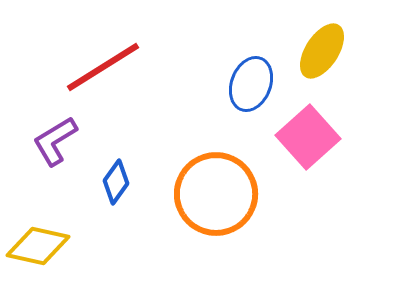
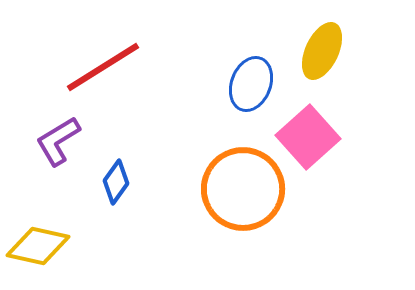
yellow ellipse: rotated 8 degrees counterclockwise
purple L-shape: moved 3 px right
orange circle: moved 27 px right, 5 px up
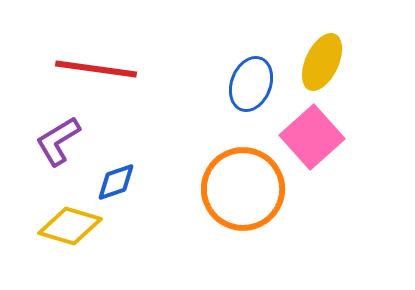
yellow ellipse: moved 11 px down
red line: moved 7 px left, 2 px down; rotated 40 degrees clockwise
pink square: moved 4 px right
blue diamond: rotated 36 degrees clockwise
yellow diamond: moved 32 px right, 20 px up; rotated 4 degrees clockwise
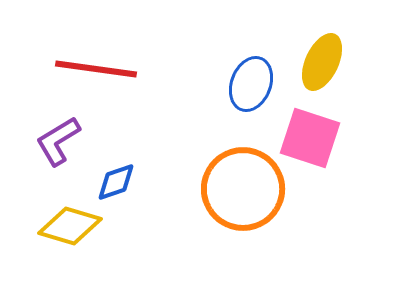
pink square: moved 2 px left, 1 px down; rotated 30 degrees counterclockwise
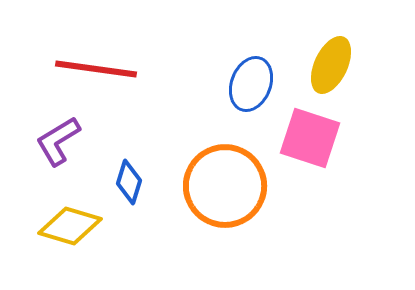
yellow ellipse: moved 9 px right, 3 px down
blue diamond: moved 13 px right; rotated 54 degrees counterclockwise
orange circle: moved 18 px left, 3 px up
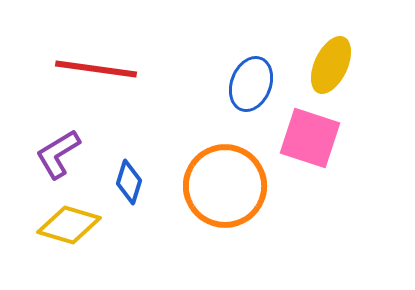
purple L-shape: moved 13 px down
yellow diamond: moved 1 px left, 1 px up
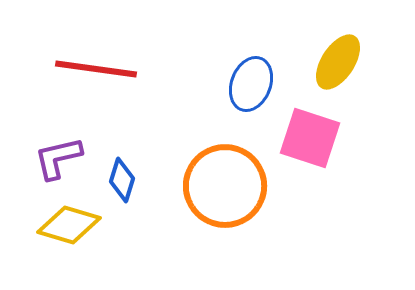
yellow ellipse: moved 7 px right, 3 px up; rotated 8 degrees clockwise
purple L-shape: moved 4 px down; rotated 18 degrees clockwise
blue diamond: moved 7 px left, 2 px up
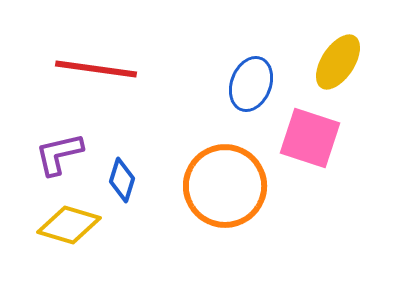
purple L-shape: moved 1 px right, 4 px up
